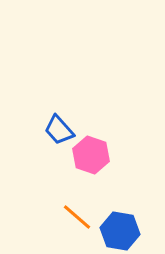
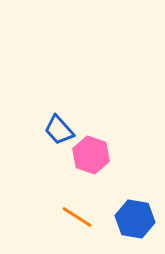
orange line: rotated 8 degrees counterclockwise
blue hexagon: moved 15 px right, 12 px up
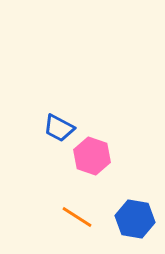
blue trapezoid: moved 2 px up; rotated 20 degrees counterclockwise
pink hexagon: moved 1 px right, 1 px down
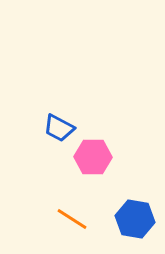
pink hexagon: moved 1 px right, 1 px down; rotated 18 degrees counterclockwise
orange line: moved 5 px left, 2 px down
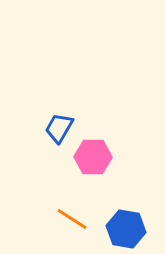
blue trapezoid: rotated 92 degrees clockwise
blue hexagon: moved 9 px left, 10 px down
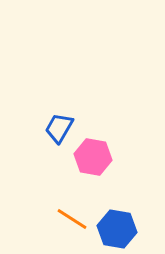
pink hexagon: rotated 9 degrees clockwise
blue hexagon: moved 9 px left
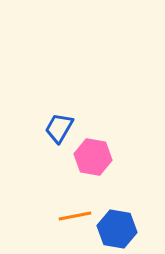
orange line: moved 3 px right, 3 px up; rotated 44 degrees counterclockwise
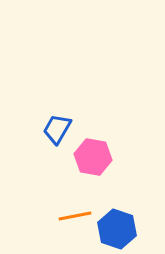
blue trapezoid: moved 2 px left, 1 px down
blue hexagon: rotated 9 degrees clockwise
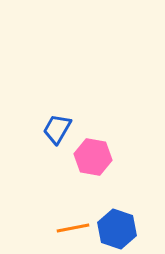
orange line: moved 2 px left, 12 px down
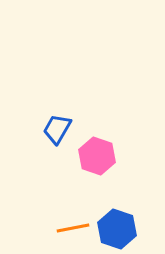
pink hexagon: moved 4 px right, 1 px up; rotated 9 degrees clockwise
